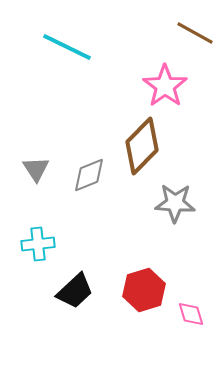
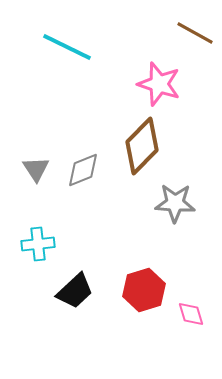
pink star: moved 6 px left, 2 px up; rotated 18 degrees counterclockwise
gray diamond: moved 6 px left, 5 px up
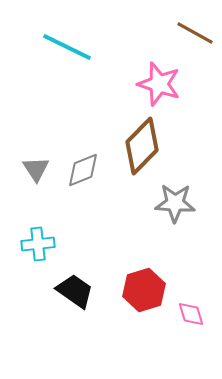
black trapezoid: rotated 102 degrees counterclockwise
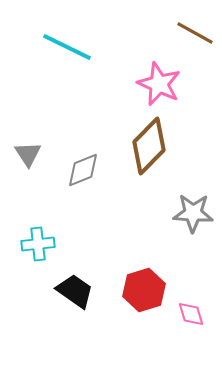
pink star: rotated 6 degrees clockwise
brown diamond: moved 7 px right
gray triangle: moved 8 px left, 15 px up
gray star: moved 18 px right, 10 px down
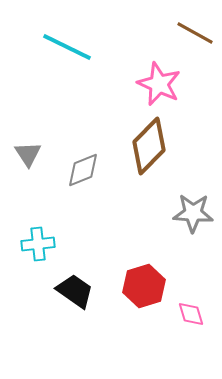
red hexagon: moved 4 px up
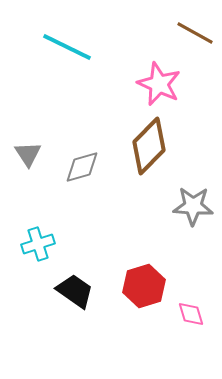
gray diamond: moved 1 px left, 3 px up; rotated 6 degrees clockwise
gray star: moved 7 px up
cyan cross: rotated 12 degrees counterclockwise
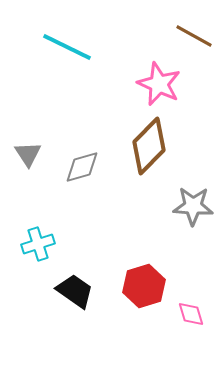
brown line: moved 1 px left, 3 px down
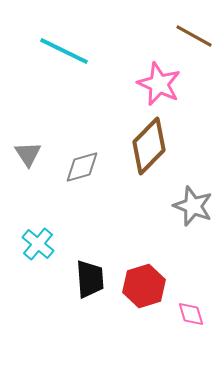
cyan line: moved 3 px left, 4 px down
gray star: rotated 18 degrees clockwise
cyan cross: rotated 32 degrees counterclockwise
black trapezoid: moved 15 px right, 12 px up; rotated 51 degrees clockwise
